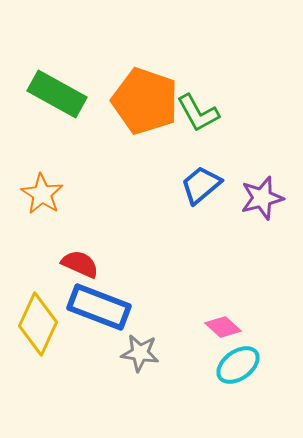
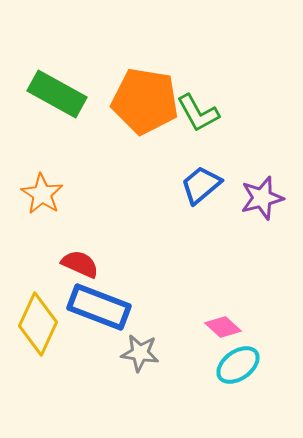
orange pentagon: rotated 10 degrees counterclockwise
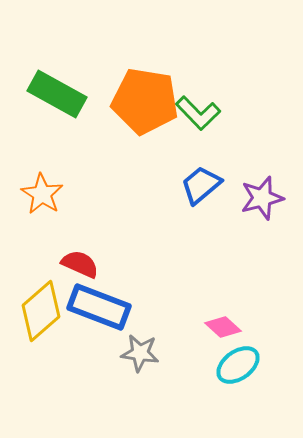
green L-shape: rotated 15 degrees counterclockwise
yellow diamond: moved 3 px right, 13 px up; rotated 24 degrees clockwise
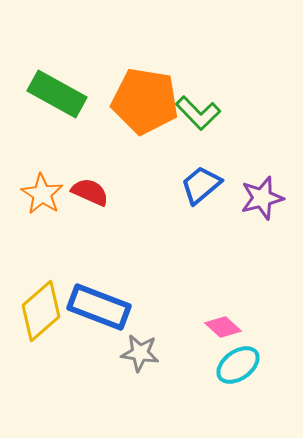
red semicircle: moved 10 px right, 72 px up
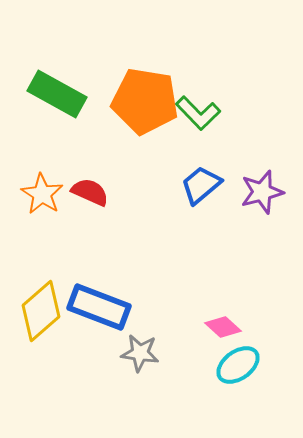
purple star: moved 6 px up
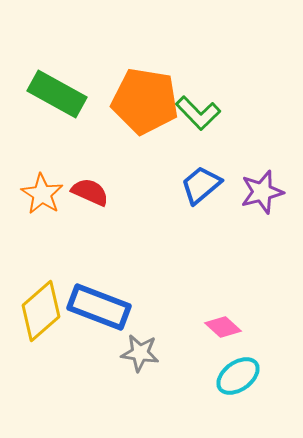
cyan ellipse: moved 11 px down
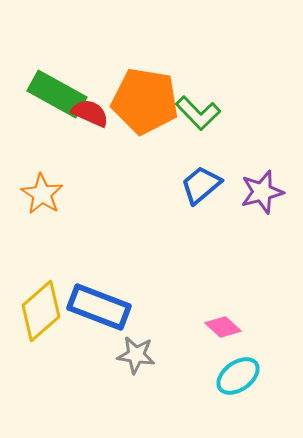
red semicircle: moved 79 px up
gray star: moved 4 px left, 2 px down
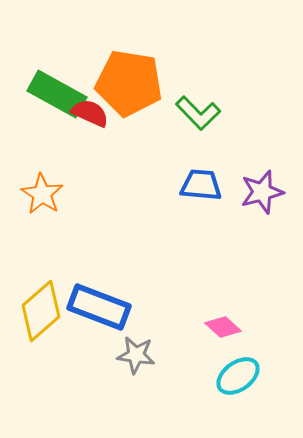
orange pentagon: moved 16 px left, 18 px up
blue trapezoid: rotated 45 degrees clockwise
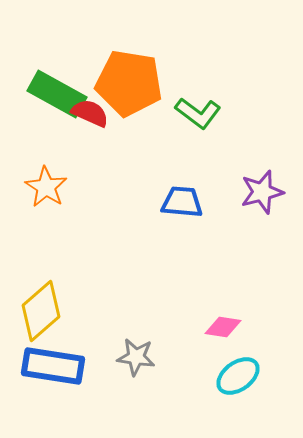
green L-shape: rotated 9 degrees counterclockwise
blue trapezoid: moved 19 px left, 17 px down
orange star: moved 4 px right, 7 px up
blue rectangle: moved 46 px left, 59 px down; rotated 12 degrees counterclockwise
pink diamond: rotated 33 degrees counterclockwise
gray star: moved 2 px down
